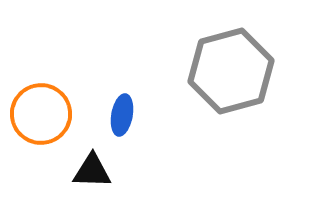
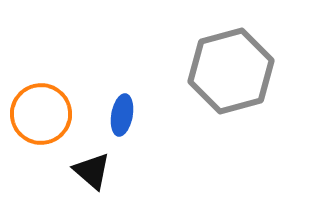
black triangle: rotated 39 degrees clockwise
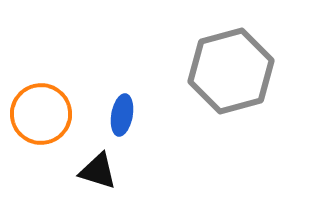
black triangle: moved 6 px right; rotated 24 degrees counterclockwise
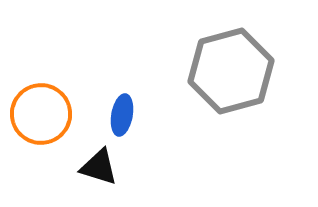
black triangle: moved 1 px right, 4 px up
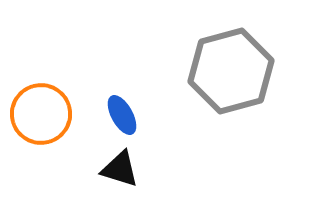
blue ellipse: rotated 39 degrees counterclockwise
black triangle: moved 21 px right, 2 px down
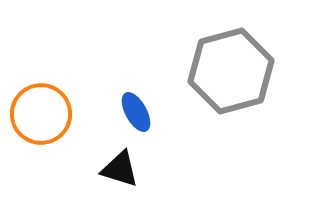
blue ellipse: moved 14 px right, 3 px up
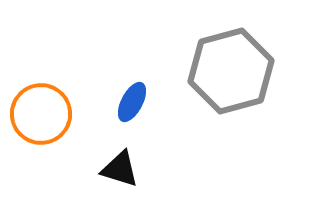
blue ellipse: moved 4 px left, 10 px up; rotated 57 degrees clockwise
